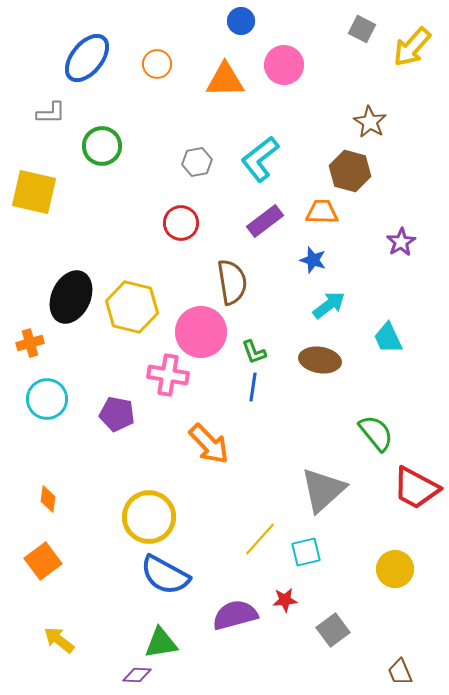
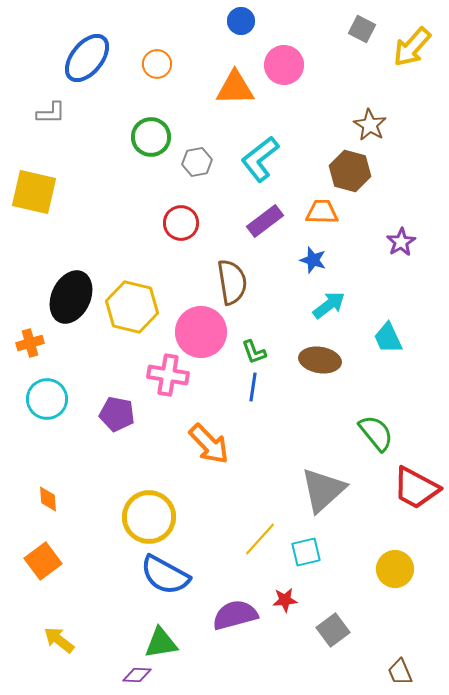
orange triangle at (225, 80): moved 10 px right, 8 px down
brown star at (370, 122): moved 3 px down
green circle at (102, 146): moved 49 px right, 9 px up
orange diamond at (48, 499): rotated 12 degrees counterclockwise
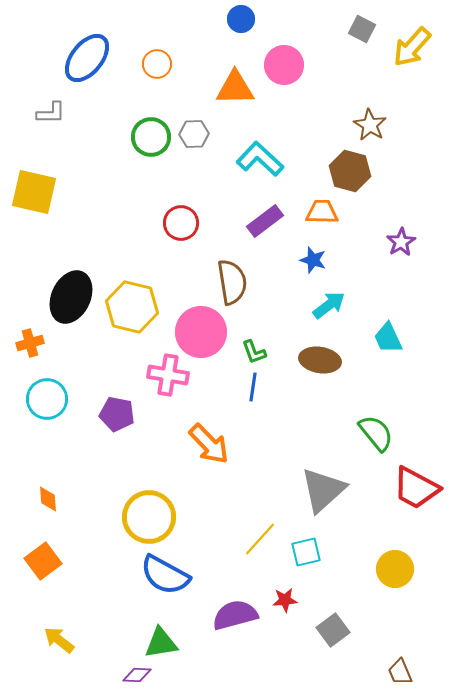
blue circle at (241, 21): moved 2 px up
cyan L-shape at (260, 159): rotated 81 degrees clockwise
gray hexagon at (197, 162): moved 3 px left, 28 px up; rotated 8 degrees clockwise
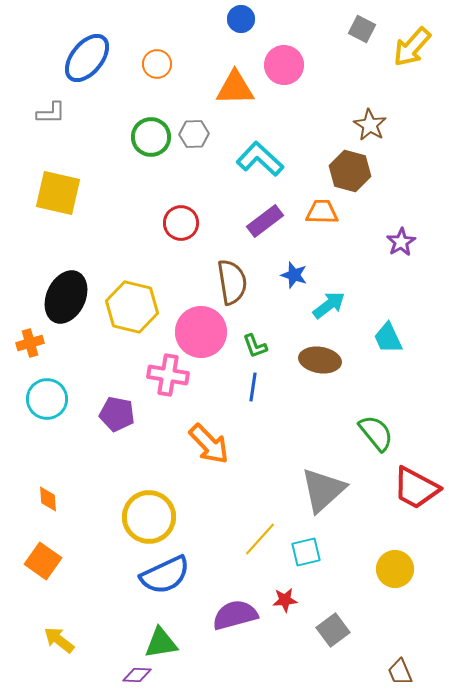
yellow square at (34, 192): moved 24 px right, 1 px down
blue star at (313, 260): moved 19 px left, 15 px down
black ellipse at (71, 297): moved 5 px left
green L-shape at (254, 352): moved 1 px right, 6 px up
orange square at (43, 561): rotated 18 degrees counterclockwise
blue semicircle at (165, 575): rotated 54 degrees counterclockwise
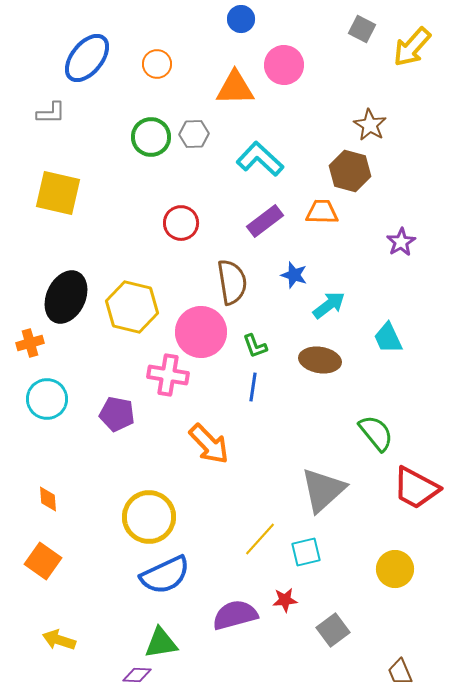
yellow arrow at (59, 640): rotated 20 degrees counterclockwise
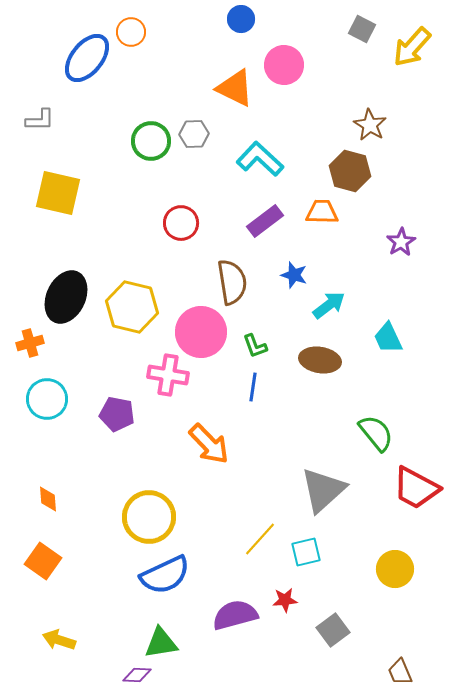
orange circle at (157, 64): moved 26 px left, 32 px up
orange triangle at (235, 88): rotated 27 degrees clockwise
gray L-shape at (51, 113): moved 11 px left, 7 px down
green circle at (151, 137): moved 4 px down
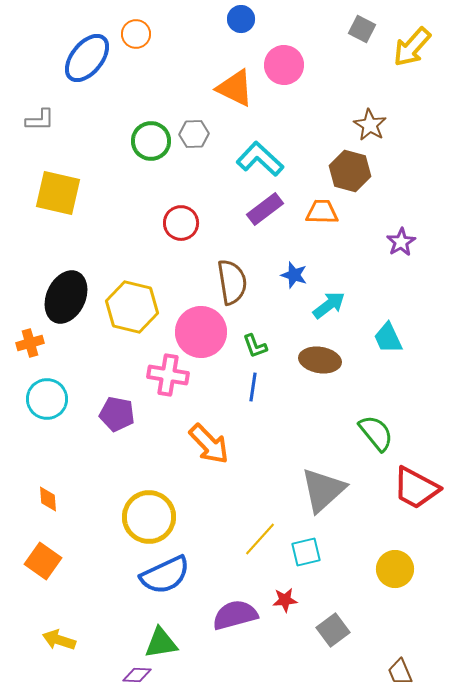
orange circle at (131, 32): moved 5 px right, 2 px down
purple rectangle at (265, 221): moved 12 px up
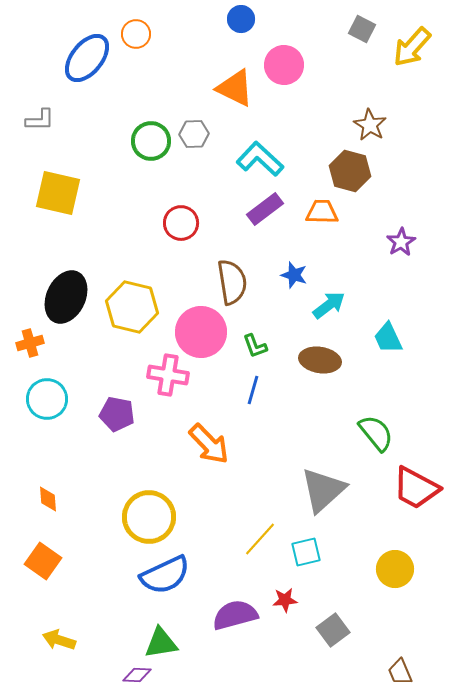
blue line at (253, 387): moved 3 px down; rotated 8 degrees clockwise
